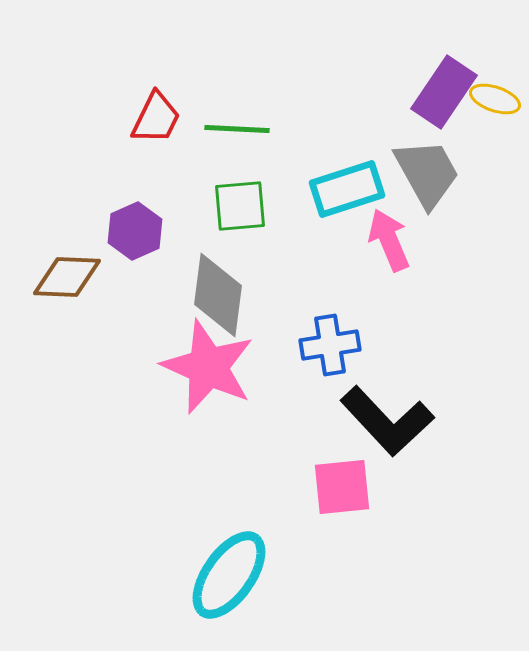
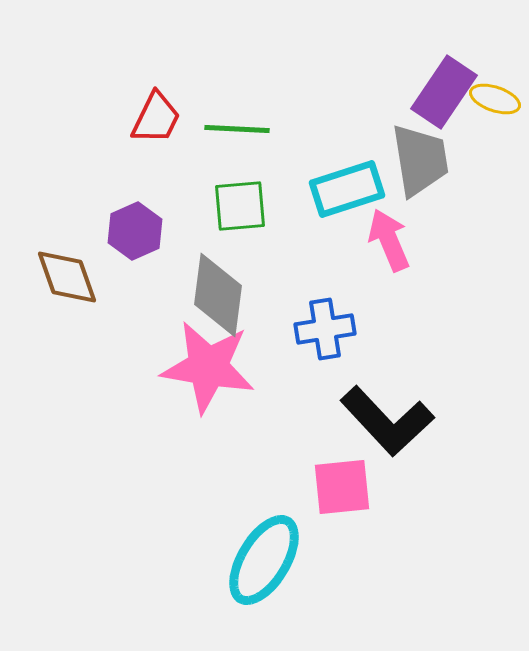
gray trapezoid: moved 7 px left, 13 px up; rotated 20 degrees clockwise
brown diamond: rotated 68 degrees clockwise
blue cross: moved 5 px left, 16 px up
pink star: rotated 14 degrees counterclockwise
cyan ellipse: moved 35 px right, 15 px up; rotated 4 degrees counterclockwise
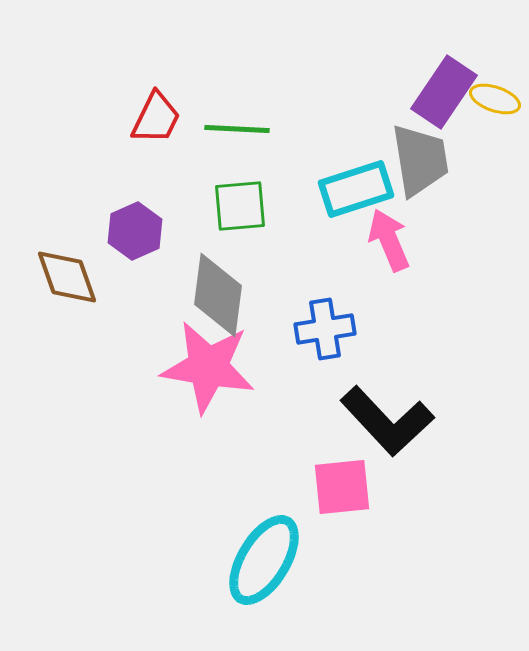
cyan rectangle: moved 9 px right
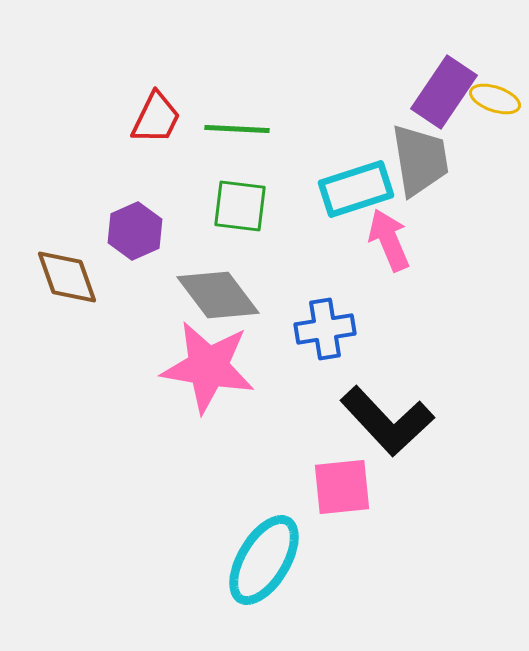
green square: rotated 12 degrees clockwise
gray diamond: rotated 44 degrees counterclockwise
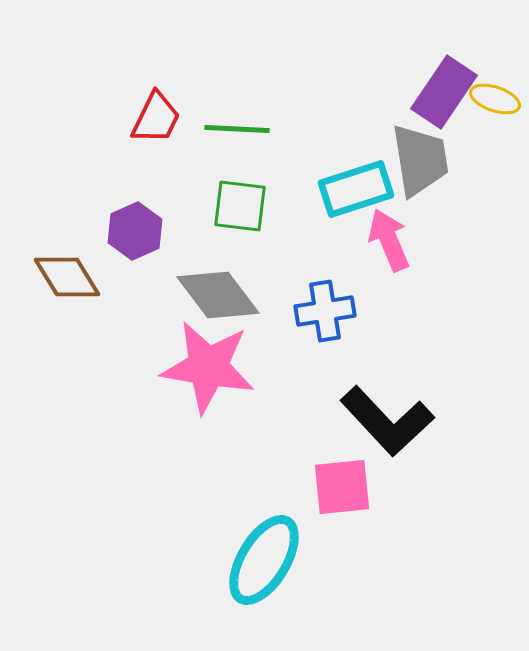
brown diamond: rotated 12 degrees counterclockwise
blue cross: moved 18 px up
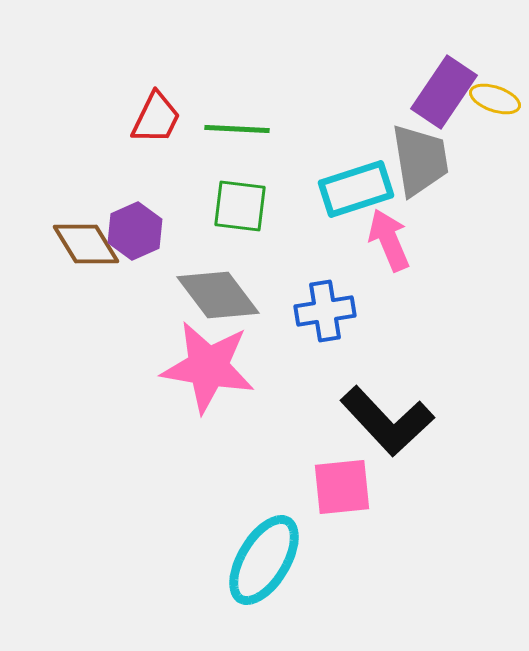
brown diamond: moved 19 px right, 33 px up
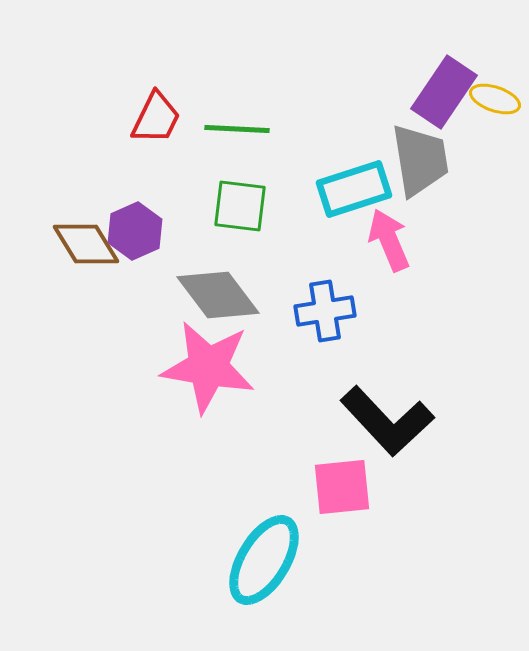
cyan rectangle: moved 2 px left
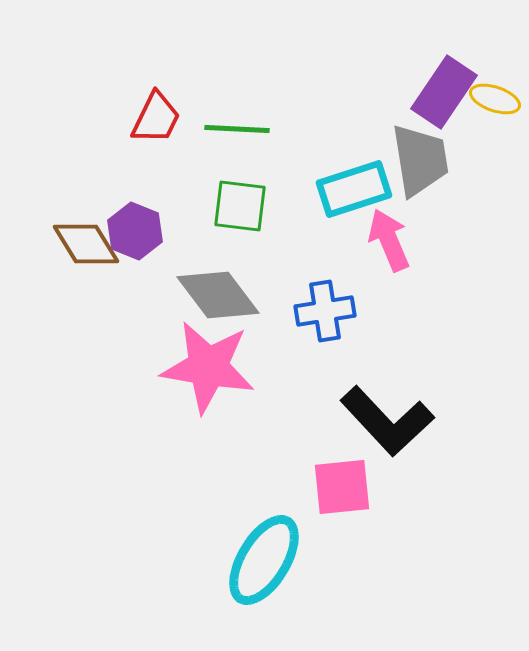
purple hexagon: rotated 14 degrees counterclockwise
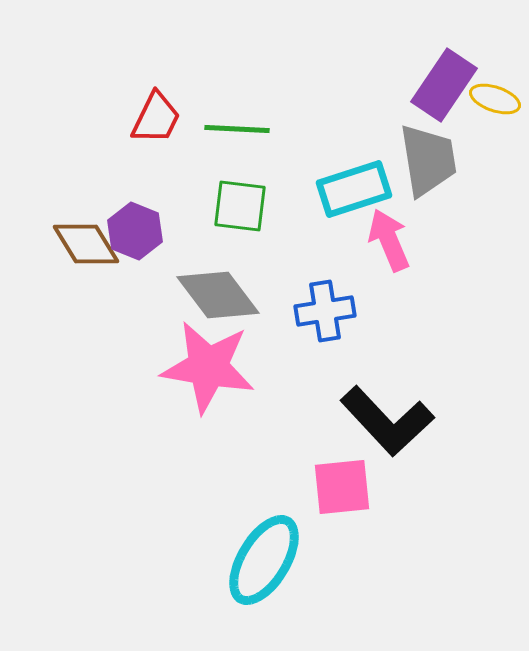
purple rectangle: moved 7 px up
gray trapezoid: moved 8 px right
